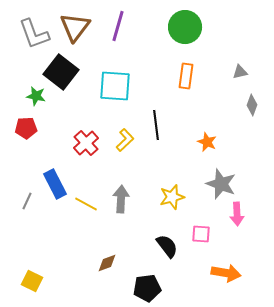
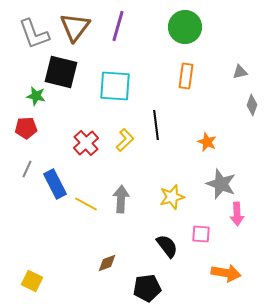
black square: rotated 24 degrees counterclockwise
gray line: moved 32 px up
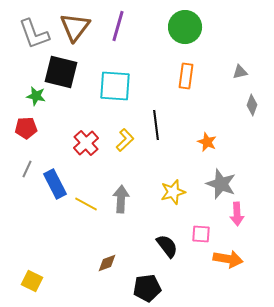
yellow star: moved 1 px right, 5 px up
orange arrow: moved 2 px right, 14 px up
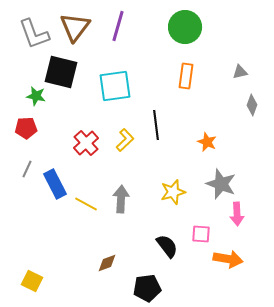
cyan square: rotated 12 degrees counterclockwise
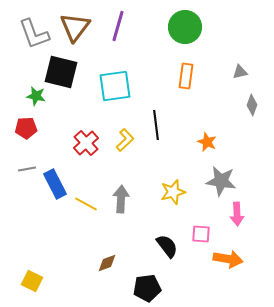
gray line: rotated 54 degrees clockwise
gray star: moved 3 px up; rotated 12 degrees counterclockwise
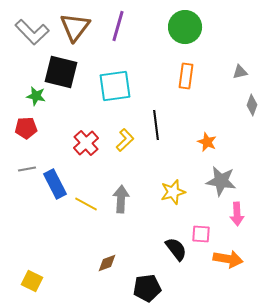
gray L-shape: moved 2 px left, 2 px up; rotated 24 degrees counterclockwise
black semicircle: moved 9 px right, 3 px down
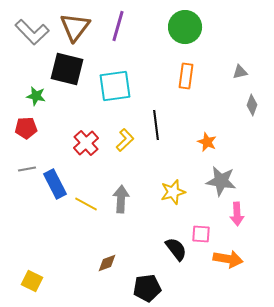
black square: moved 6 px right, 3 px up
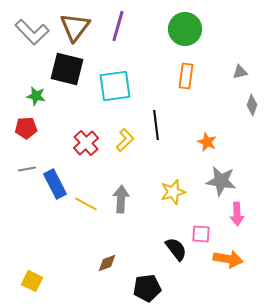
green circle: moved 2 px down
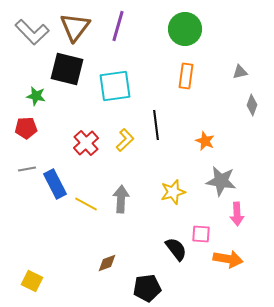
orange star: moved 2 px left, 1 px up
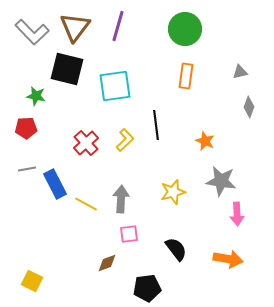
gray diamond: moved 3 px left, 2 px down
pink square: moved 72 px left; rotated 12 degrees counterclockwise
